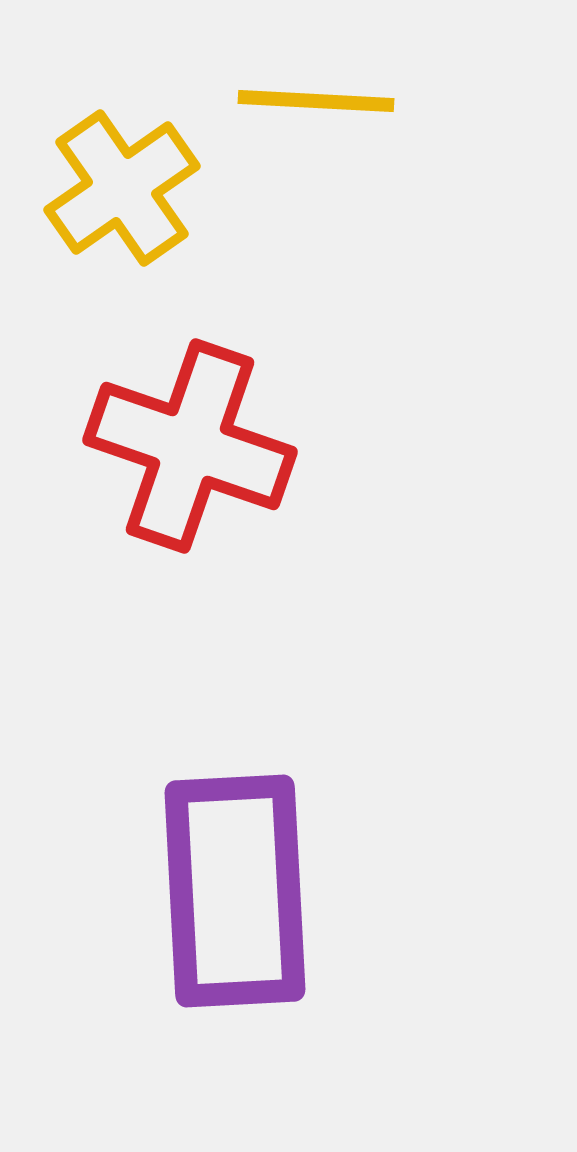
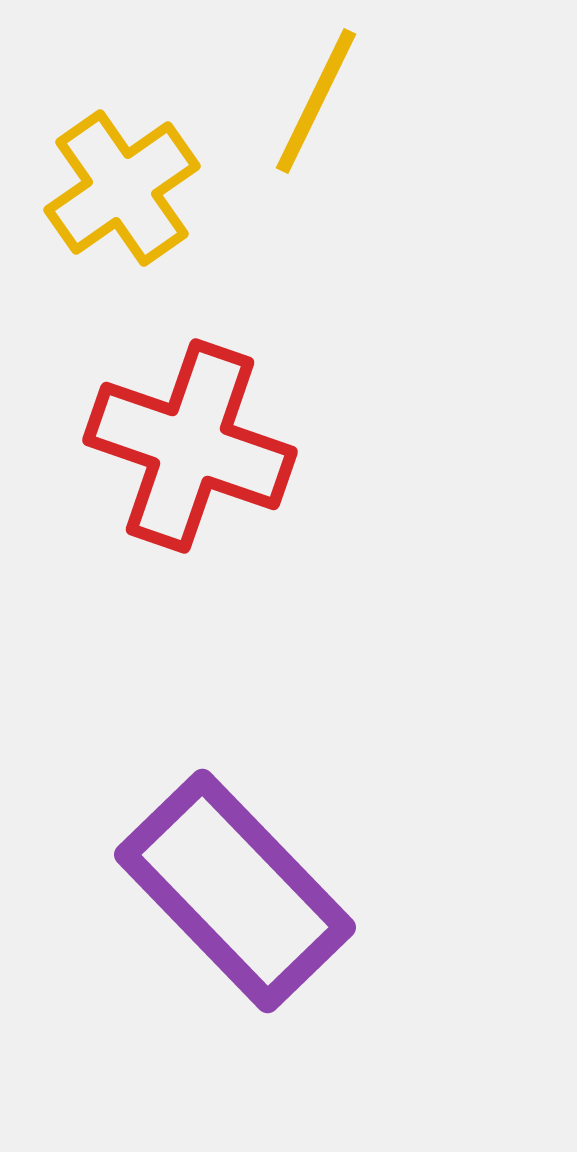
yellow line: rotated 67 degrees counterclockwise
purple rectangle: rotated 41 degrees counterclockwise
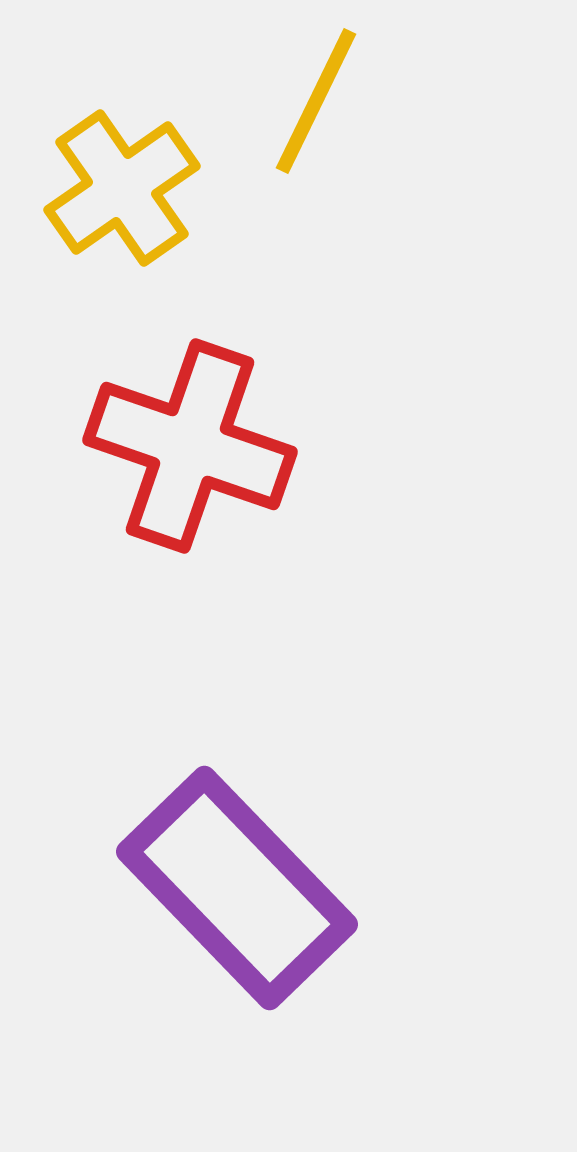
purple rectangle: moved 2 px right, 3 px up
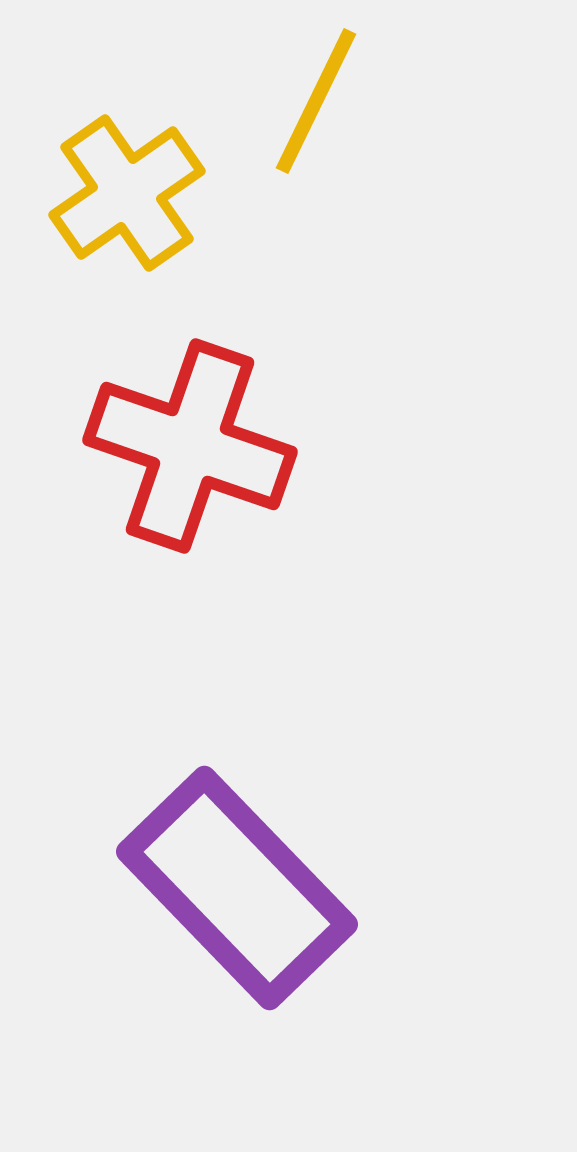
yellow cross: moved 5 px right, 5 px down
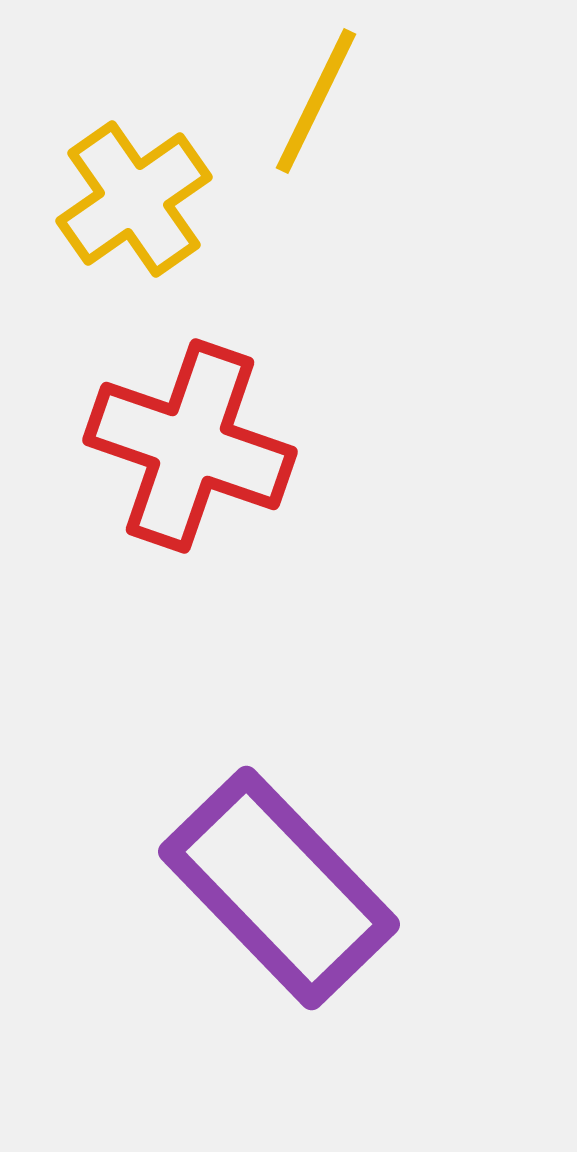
yellow cross: moved 7 px right, 6 px down
purple rectangle: moved 42 px right
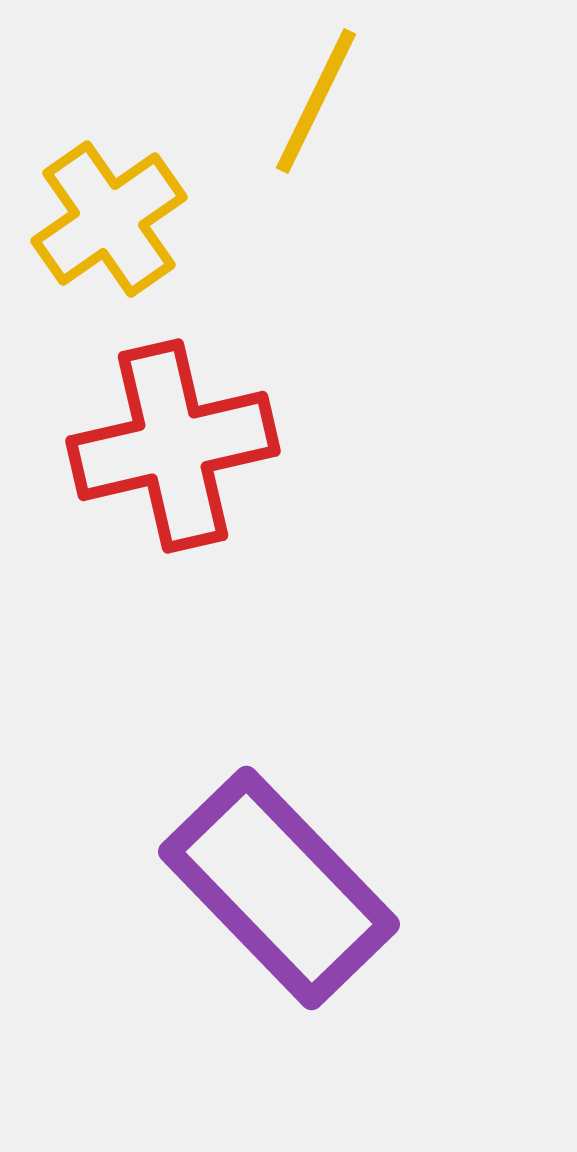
yellow cross: moved 25 px left, 20 px down
red cross: moved 17 px left; rotated 32 degrees counterclockwise
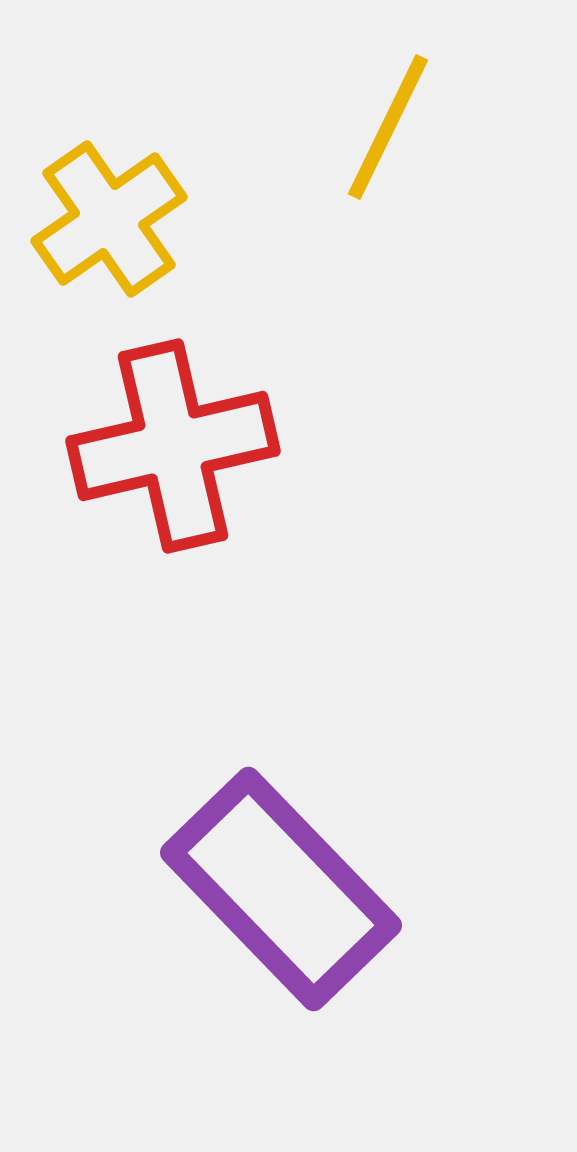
yellow line: moved 72 px right, 26 px down
purple rectangle: moved 2 px right, 1 px down
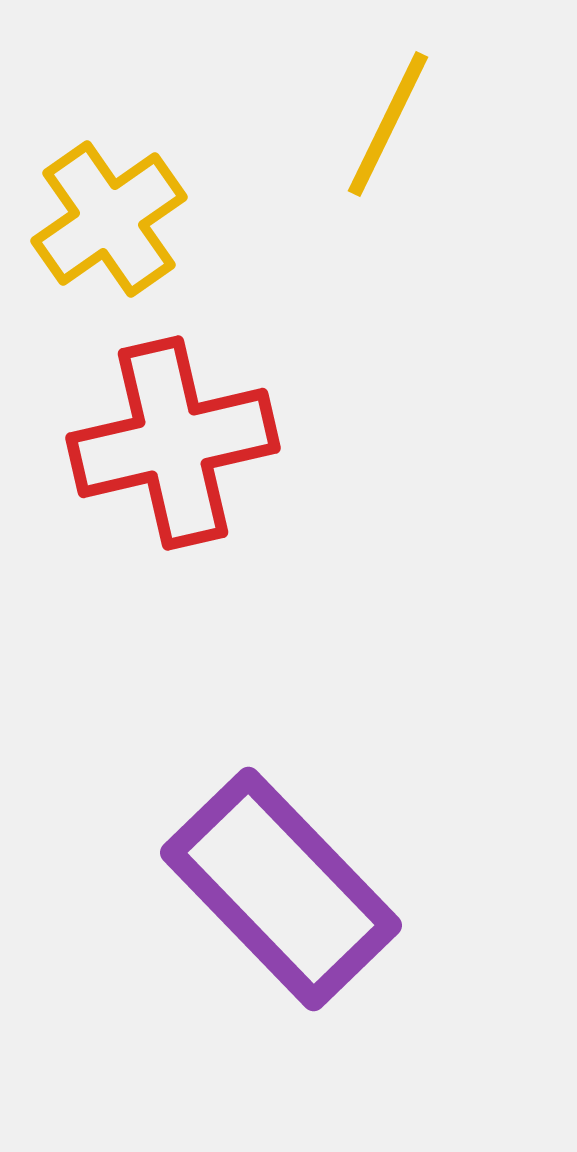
yellow line: moved 3 px up
red cross: moved 3 px up
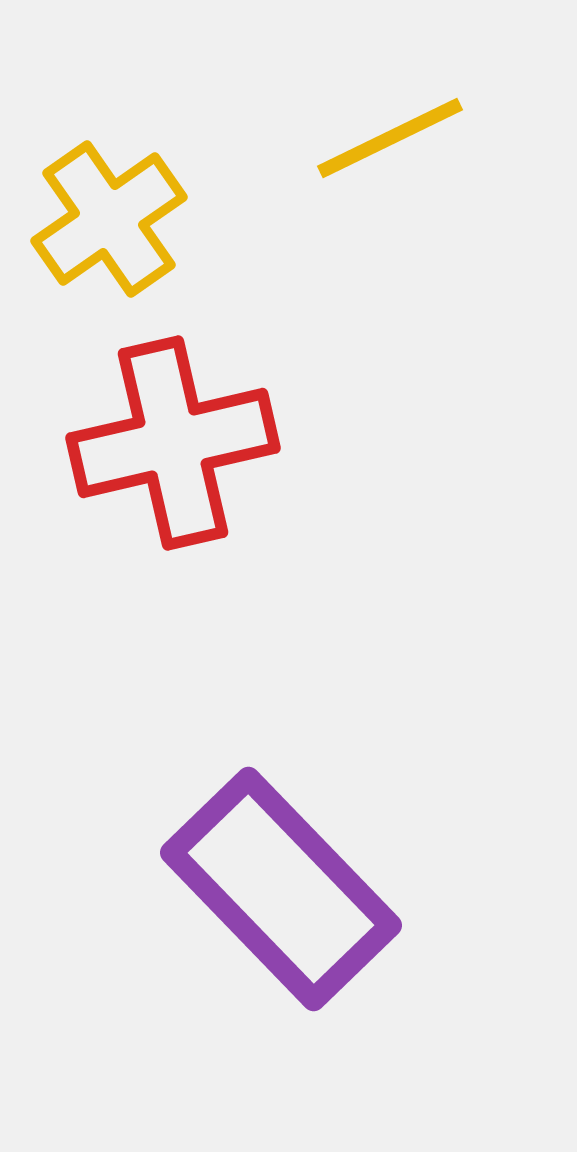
yellow line: moved 2 px right, 14 px down; rotated 38 degrees clockwise
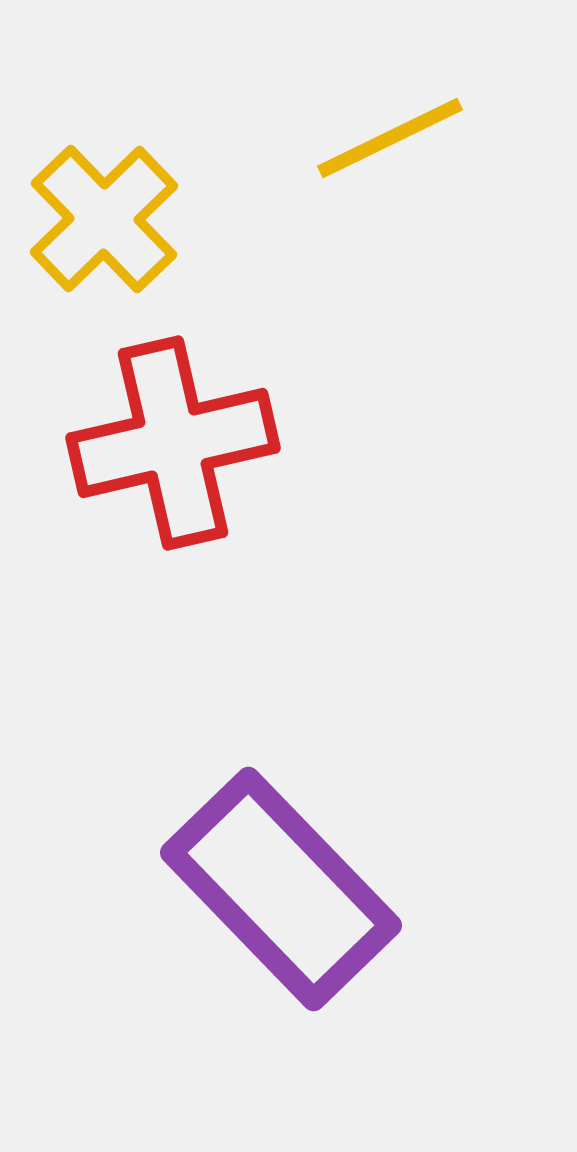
yellow cross: moved 5 px left; rotated 9 degrees counterclockwise
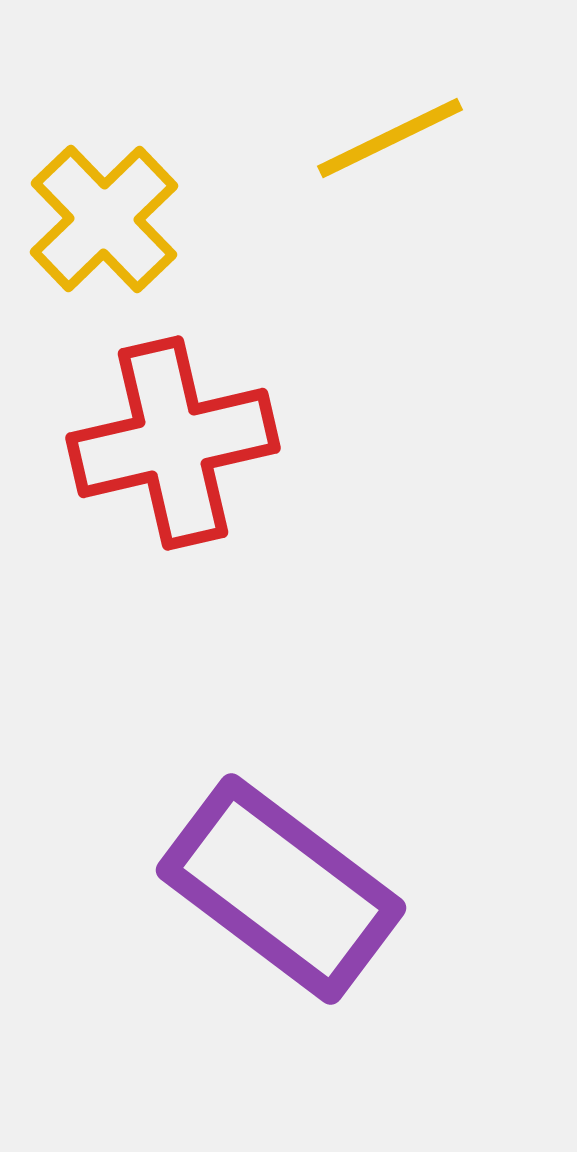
purple rectangle: rotated 9 degrees counterclockwise
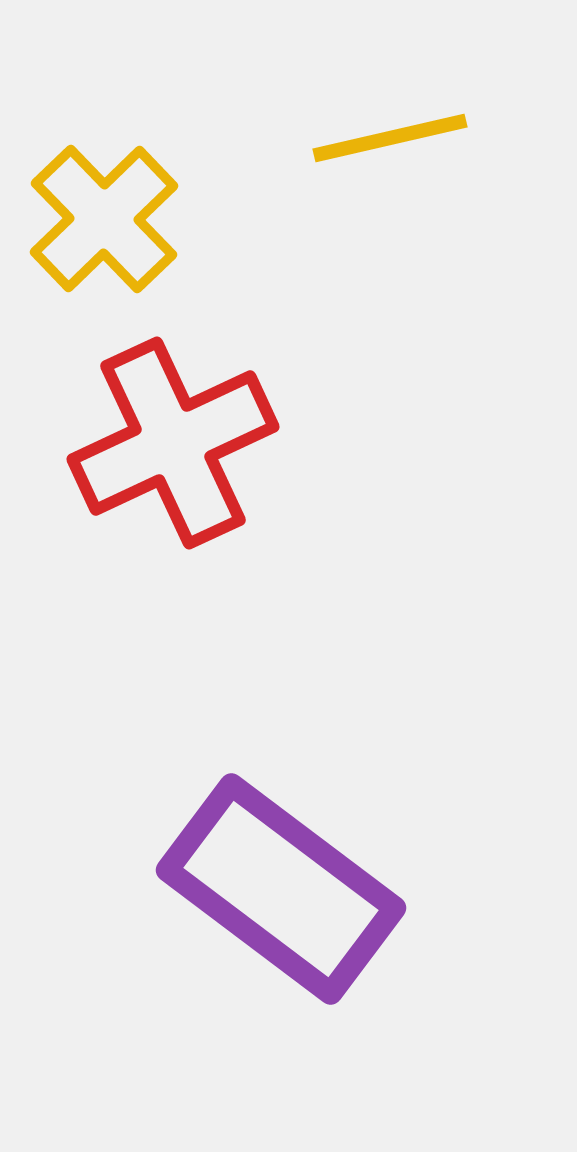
yellow line: rotated 13 degrees clockwise
red cross: rotated 12 degrees counterclockwise
